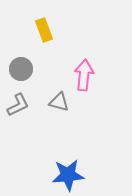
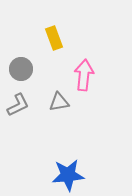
yellow rectangle: moved 10 px right, 8 px down
gray triangle: rotated 25 degrees counterclockwise
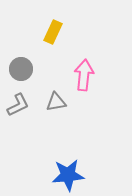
yellow rectangle: moved 1 px left, 6 px up; rotated 45 degrees clockwise
gray triangle: moved 3 px left
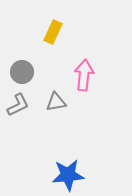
gray circle: moved 1 px right, 3 px down
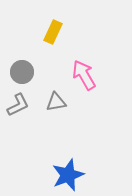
pink arrow: rotated 36 degrees counterclockwise
blue star: rotated 16 degrees counterclockwise
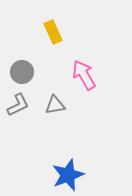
yellow rectangle: rotated 50 degrees counterclockwise
gray triangle: moved 1 px left, 3 px down
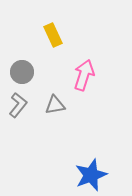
yellow rectangle: moved 3 px down
pink arrow: rotated 48 degrees clockwise
gray L-shape: rotated 25 degrees counterclockwise
blue star: moved 23 px right
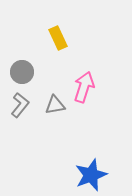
yellow rectangle: moved 5 px right, 3 px down
pink arrow: moved 12 px down
gray L-shape: moved 2 px right
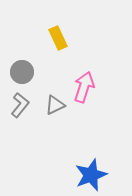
gray triangle: rotated 15 degrees counterclockwise
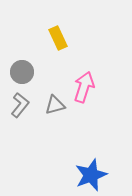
gray triangle: rotated 10 degrees clockwise
